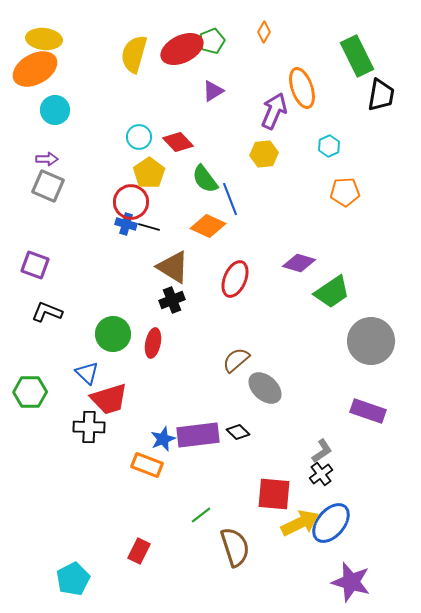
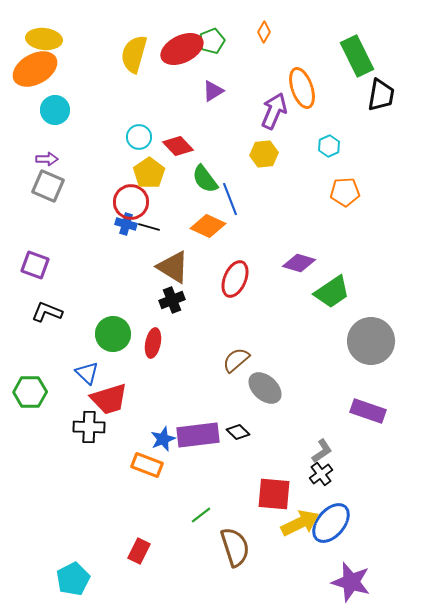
red diamond at (178, 142): moved 4 px down
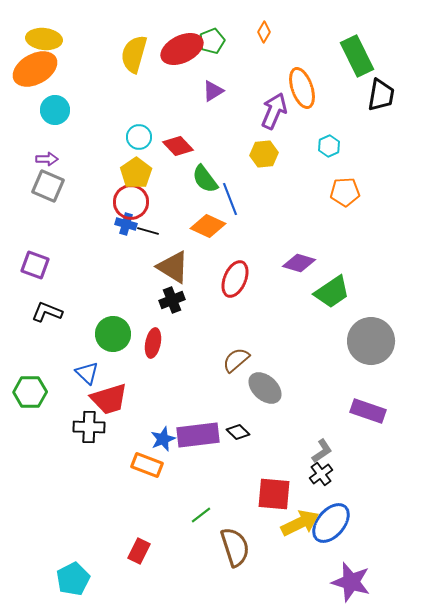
yellow pentagon at (149, 173): moved 13 px left
black line at (149, 227): moved 1 px left, 4 px down
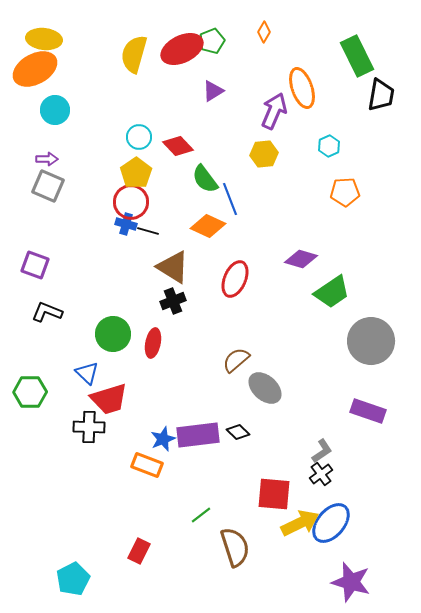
purple diamond at (299, 263): moved 2 px right, 4 px up
black cross at (172, 300): moved 1 px right, 1 px down
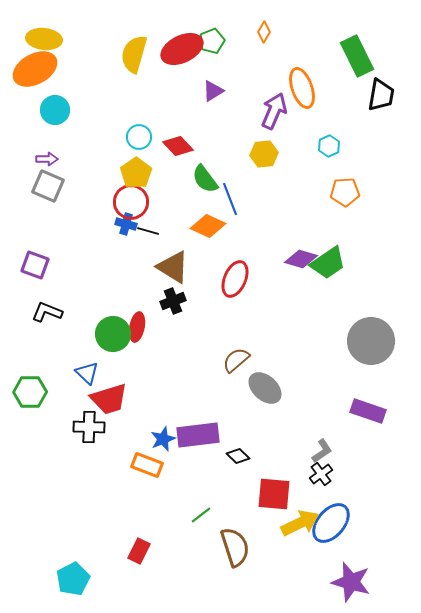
green trapezoid at (332, 292): moved 4 px left, 29 px up
red ellipse at (153, 343): moved 16 px left, 16 px up
black diamond at (238, 432): moved 24 px down
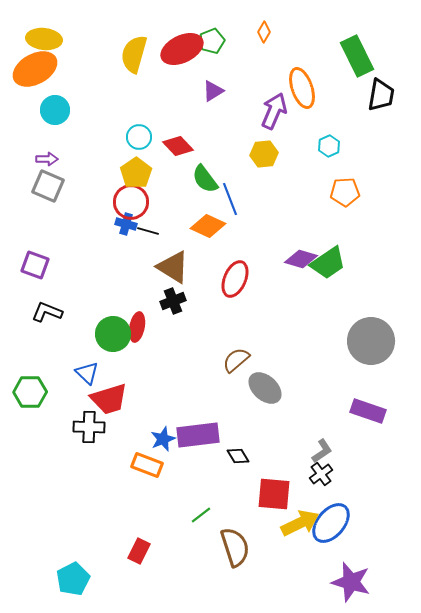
black diamond at (238, 456): rotated 15 degrees clockwise
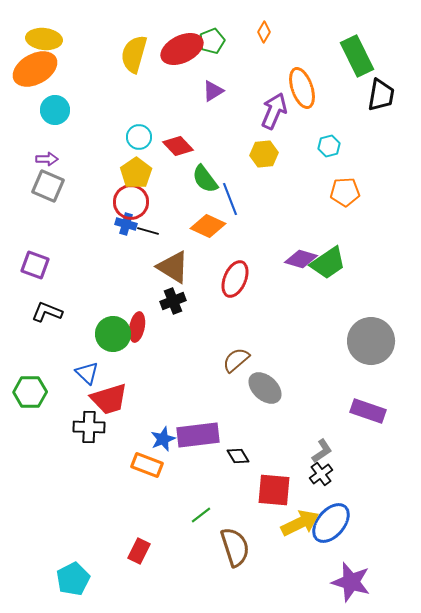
cyan hexagon at (329, 146): rotated 10 degrees clockwise
red square at (274, 494): moved 4 px up
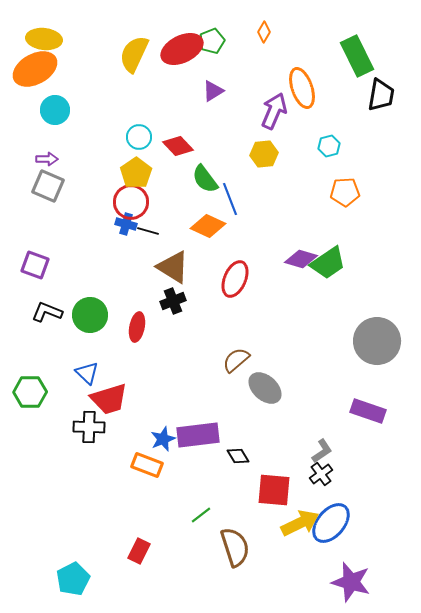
yellow semicircle at (134, 54): rotated 9 degrees clockwise
green circle at (113, 334): moved 23 px left, 19 px up
gray circle at (371, 341): moved 6 px right
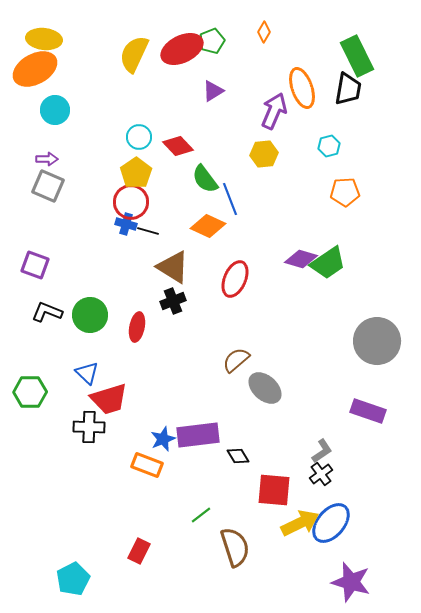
black trapezoid at (381, 95): moved 33 px left, 6 px up
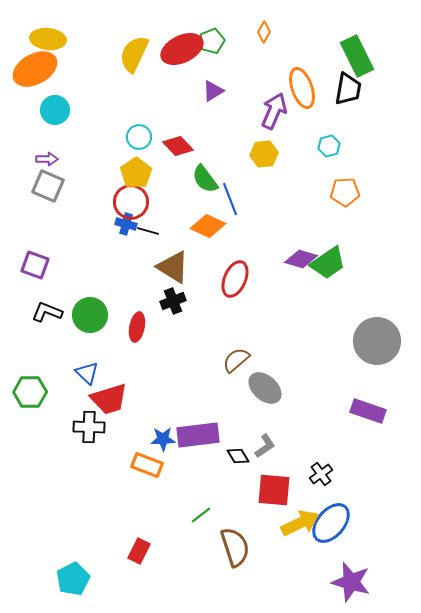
yellow ellipse at (44, 39): moved 4 px right
blue star at (163, 439): rotated 20 degrees clockwise
gray L-shape at (322, 451): moved 57 px left, 5 px up
